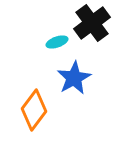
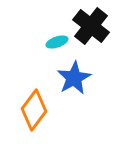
black cross: moved 1 px left, 3 px down; rotated 15 degrees counterclockwise
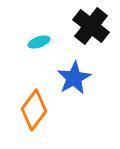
cyan ellipse: moved 18 px left
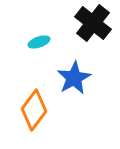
black cross: moved 2 px right, 3 px up
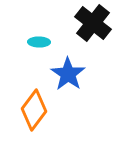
cyan ellipse: rotated 20 degrees clockwise
blue star: moved 6 px left, 4 px up; rotated 8 degrees counterclockwise
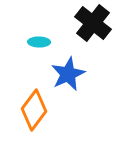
blue star: rotated 12 degrees clockwise
